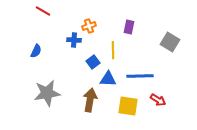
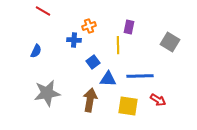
yellow line: moved 5 px right, 5 px up
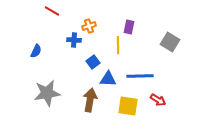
red line: moved 9 px right
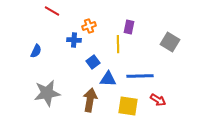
yellow line: moved 1 px up
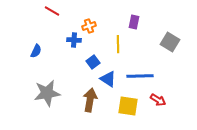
purple rectangle: moved 5 px right, 5 px up
blue triangle: rotated 30 degrees clockwise
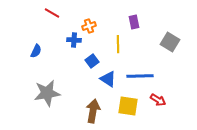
red line: moved 2 px down
purple rectangle: rotated 24 degrees counterclockwise
blue square: moved 1 px left, 1 px up
brown arrow: moved 3 px right, 11 px down
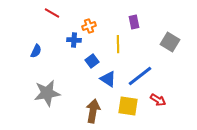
blue line: rotated 36 degrees counterclockwise
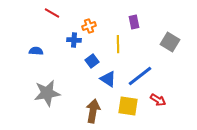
blue semicircle: rotated 112 degrees counterclockwise
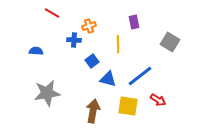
blue triangle: rotated 18 degrees counterclockwise
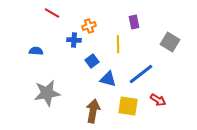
blue line: moved 1 px right, 2 px up
